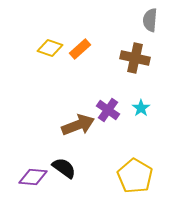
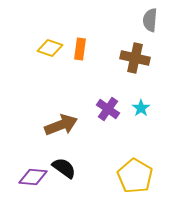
orange rectangle: rotated 40 degrees counterclockwise
purple cross: moved 1 px up
brown arrow: moved 17 px left
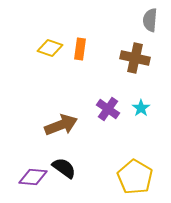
yellow pentagon: moved 1 px down
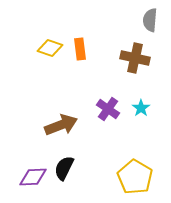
orange rectangle: rotated 15 degrees counterclockwise
black semicircle: rotated 100 degrees counterclockwise
purple diamond: rotated 8 degrees counterclockwise
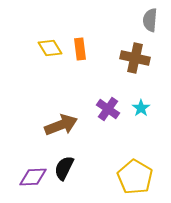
yellow diamond: rotated 40 degrees clockwise
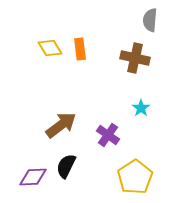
purple cross: moved 26 px down
brown arrow: rotated 16 degrees counterclockwise
black semicircle: moved 2 px right, 2 px up
yellow pentagon: rotated 8 degrees clockwise
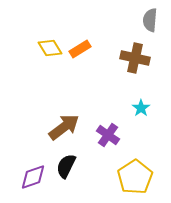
orange rectangle: rotated 65 degrees clockwise
brown arrow: moved 3 px right, 2 px down
purple diamond: rotated 16 degrees counterclockwise
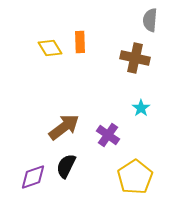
orange rectangle: moved 7 px up; rotated 60 degrees counterclockwise
